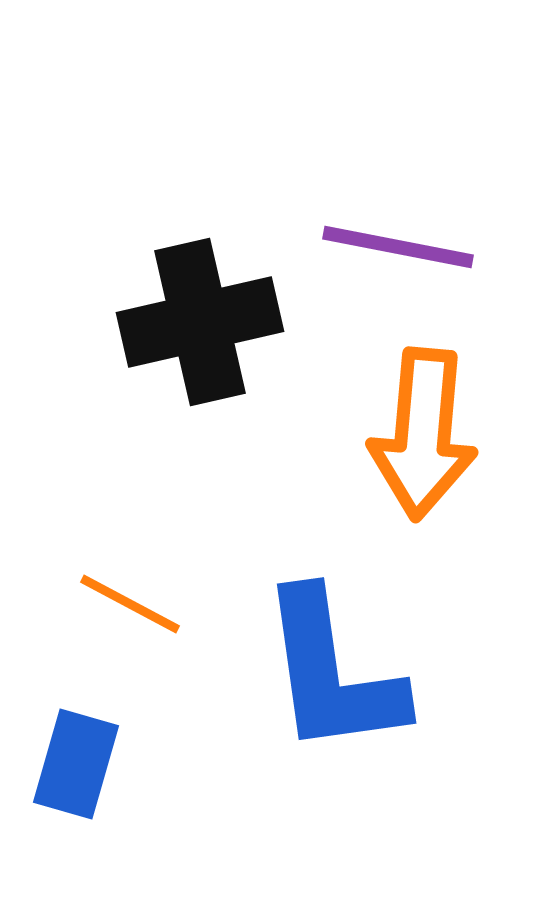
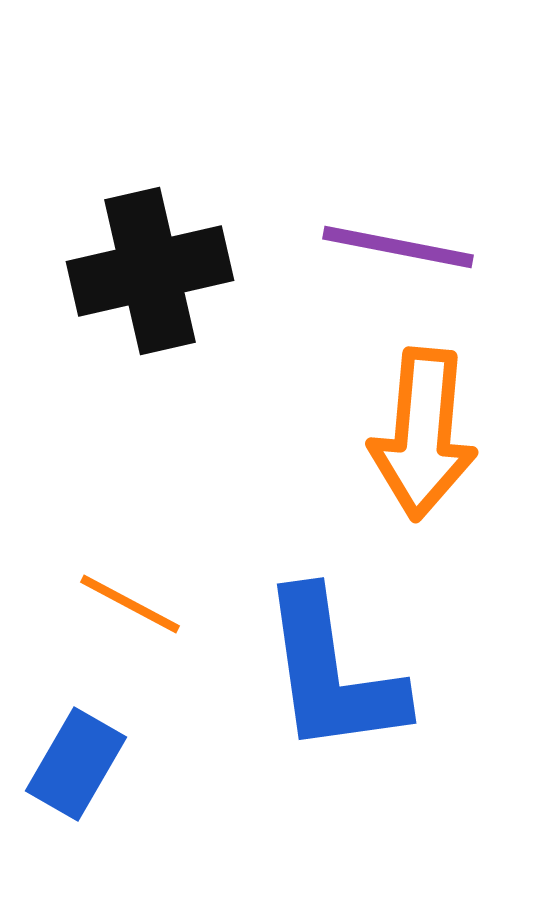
black cross: moved 50 px left, 51 px up
blue rectangle: rotated 14 degrees clockwise
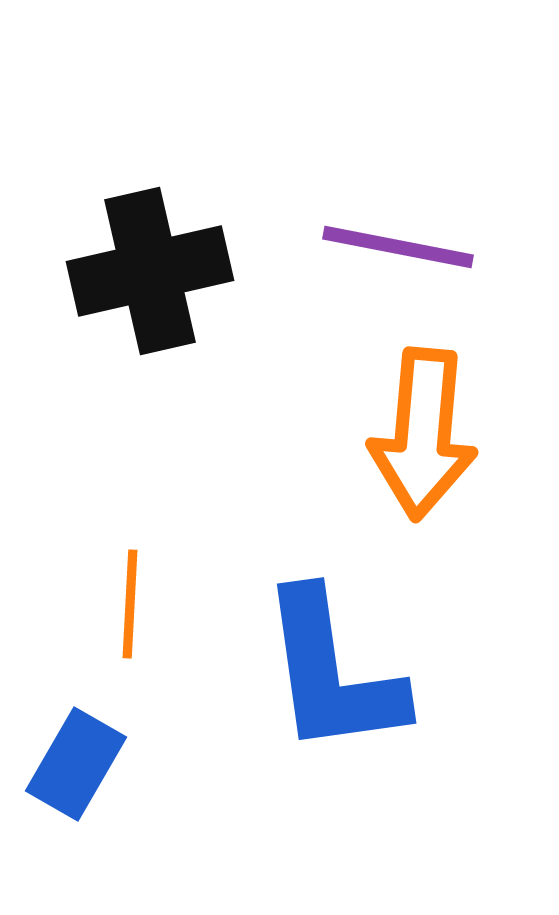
orange line: rotated 65 degrees clockwise
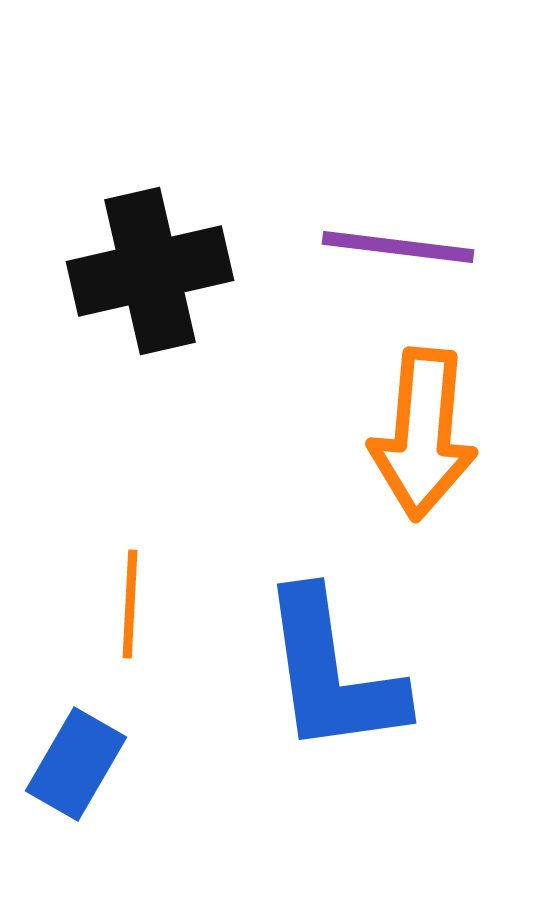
purple line: rotated 4 degrees counterclockwise
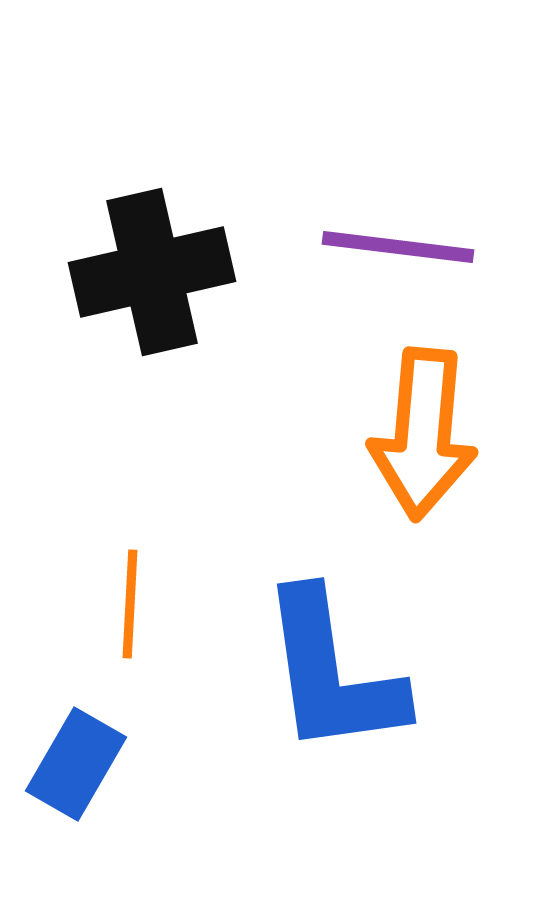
black cross: moved 2 px right, 1 px down
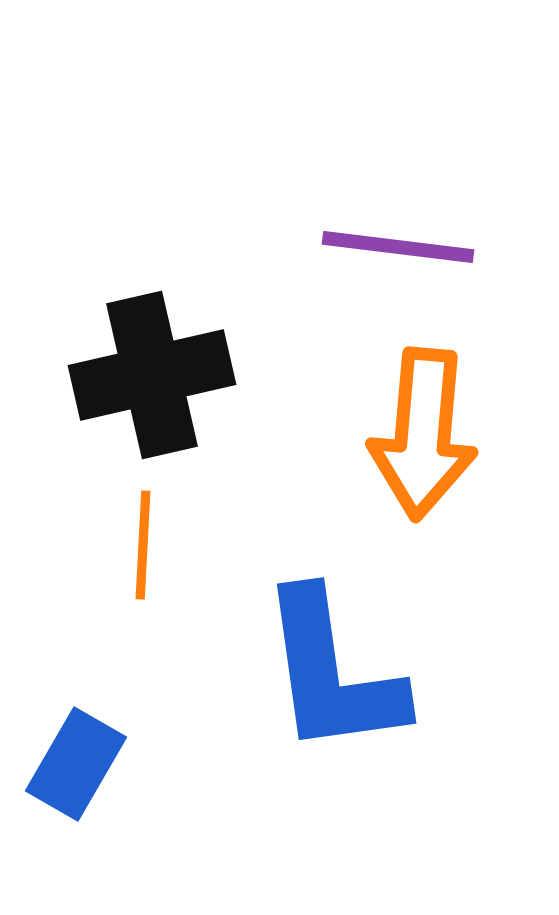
black cross: moved 103 px down
orange line: moved 13 px right, 59 px up
